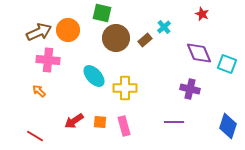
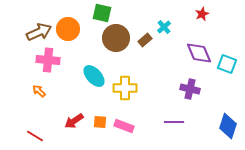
red star: rotated 24 degrees clockwise
orange circle: moved 1 px up
pink rectangle: rotated 54 degrees counterclockwise
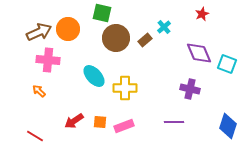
pink rectangle: rotated 42 degrees counterclockwise
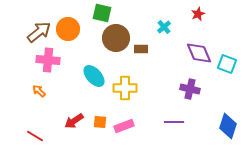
red star: moved 4 px left
brown arrow: rotated 15 degrees counterclockwise
brown rectangle: moved 4 px left, 9 px down; rotated 40 degrees clockwise
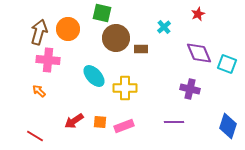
brown arrow: rotated 35 degrees counterclockwise
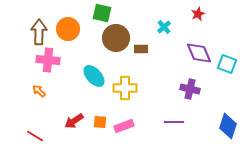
brown arrow: rotated 15 degrees counterclockwise
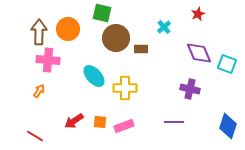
orange arrow: rotated 80 degrees clockwise
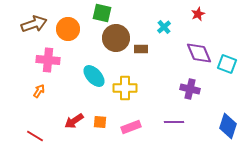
brown arrow: moved 5 px left, 8 px up; rotated 70 degrees clockwise
pink rectangle: moved 7 px right, 1 px down
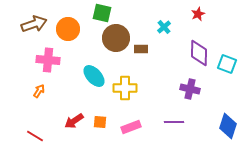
purple diamond: rotated 24 degrees clockwise
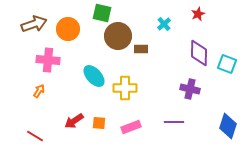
cyan cross: moved 3 px up
brown circle: moved 2 px right, 2 px up
orange square: moved 1 px left, 1 px down
